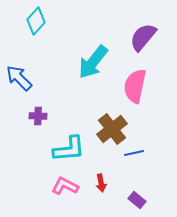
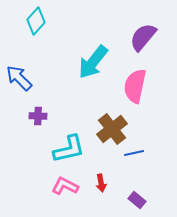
cyan L-shape: rotated 8 degrees counterclockwise
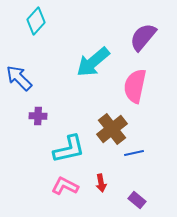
cyan arrow: rotated 12 degrees clockwise
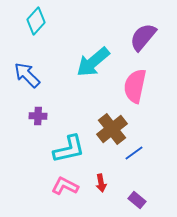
blue arrow: moved 8 px right, 3 px up
blue line: rotated 24 degrees counterclockwise
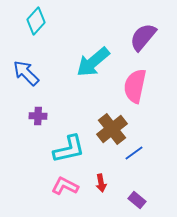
blue arrow: moved 1 px left, 2 px up
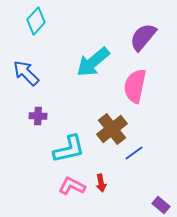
pink L-shape: moved 7 px right
purple rectangle: moved 24 px right, 5 px down
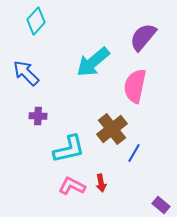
blue line: rotated 24 degrees counterclockwise
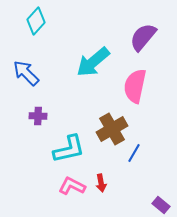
brown cross: rotated 8 degrees clockwise
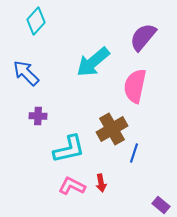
blue line: rotated 12 degrees counterclockwise
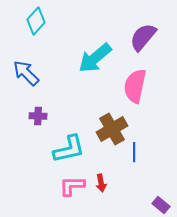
cyan arrow: moved 2 px right, 4 px up
blue line: moved 1 px up; rotated 18 degrees counterclockwise
pink L-shape: rotated 28 degrees counterclockwise
